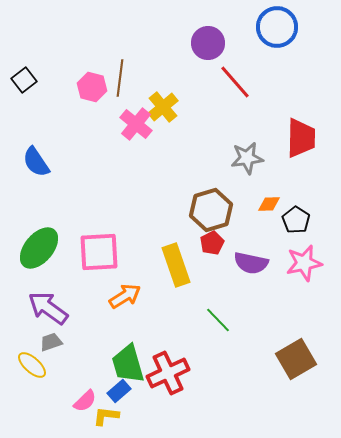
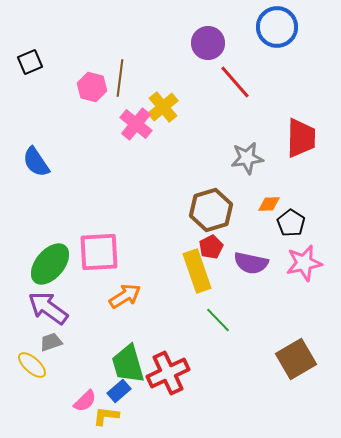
black square: moved 6 px right, 18 px up; rotated 15 degrees clockwise
black pentagon: moved 5 px left, 3 px down
red pentagon: moved 1 px left, 4 px down
green ellipse: moved 11 px right, 16 px down
yellow rectangle: moved 21 px right, 6 px down
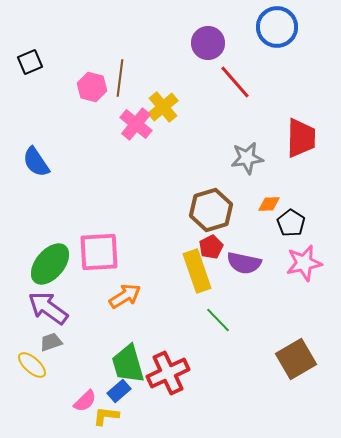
purple semicircle: moved 7 px left
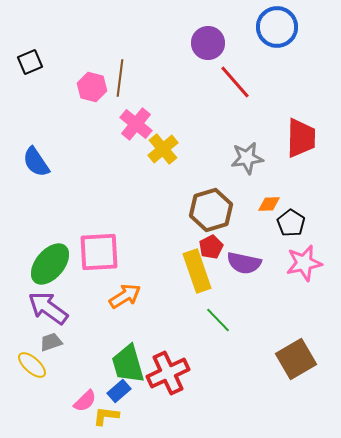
yellow cross: moved 42 px down
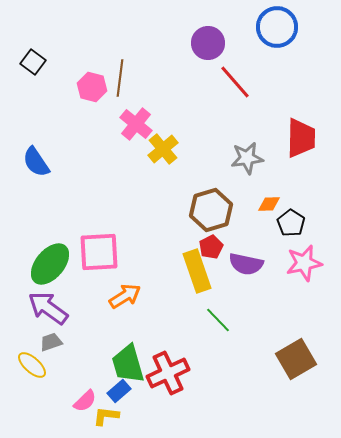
black square: moved 3 px right; rotated 30 degrees counterclockwise
purple semicircle: moved 2 px right, 1 px down
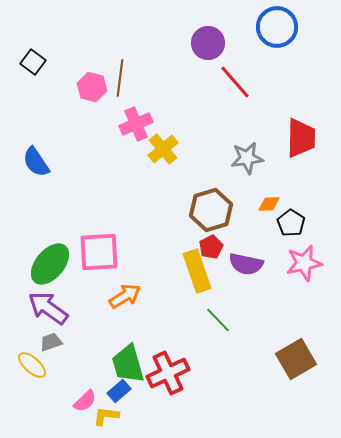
pink cross: rotated 28 degrees clockwise
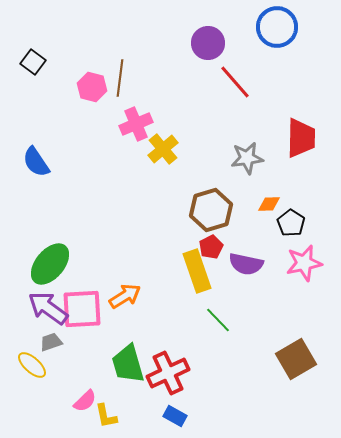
pink square: moved 17 px left, 57 px down
blue rectangle: moved 56 px right, 25 px down; rotated 70 degrees clockwise
yellow L-shape: rotated 108 degrees counterclockwise
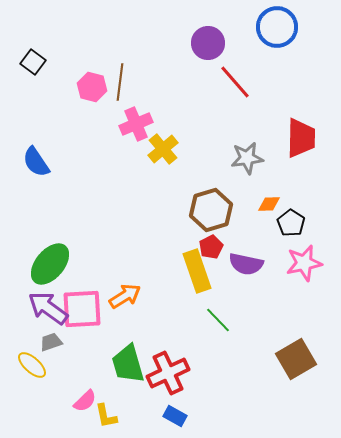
brown line: moved 4 px down
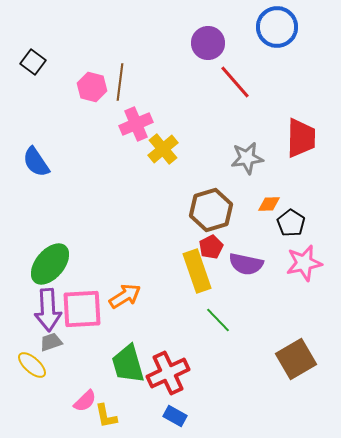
purple arrow: moved 2 px down; rotated 129 degrees counterclockwise
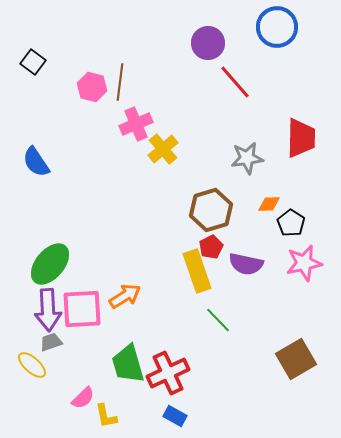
pink semicircle: moved 2 px left, 3 px up
